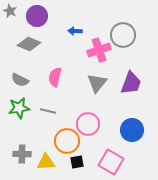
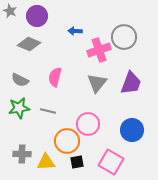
gray circle: moved 1 px right, 2 px down
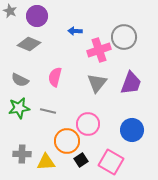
black square: moved 4 px right, 2 px up; rotated 24 degrees counterclockwise
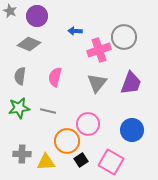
gray semicircle: moved 4 px up; rotated 72 degrees clockwise
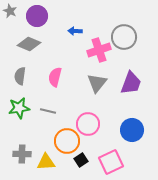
pink square: rotated 35 degrees clockwise
